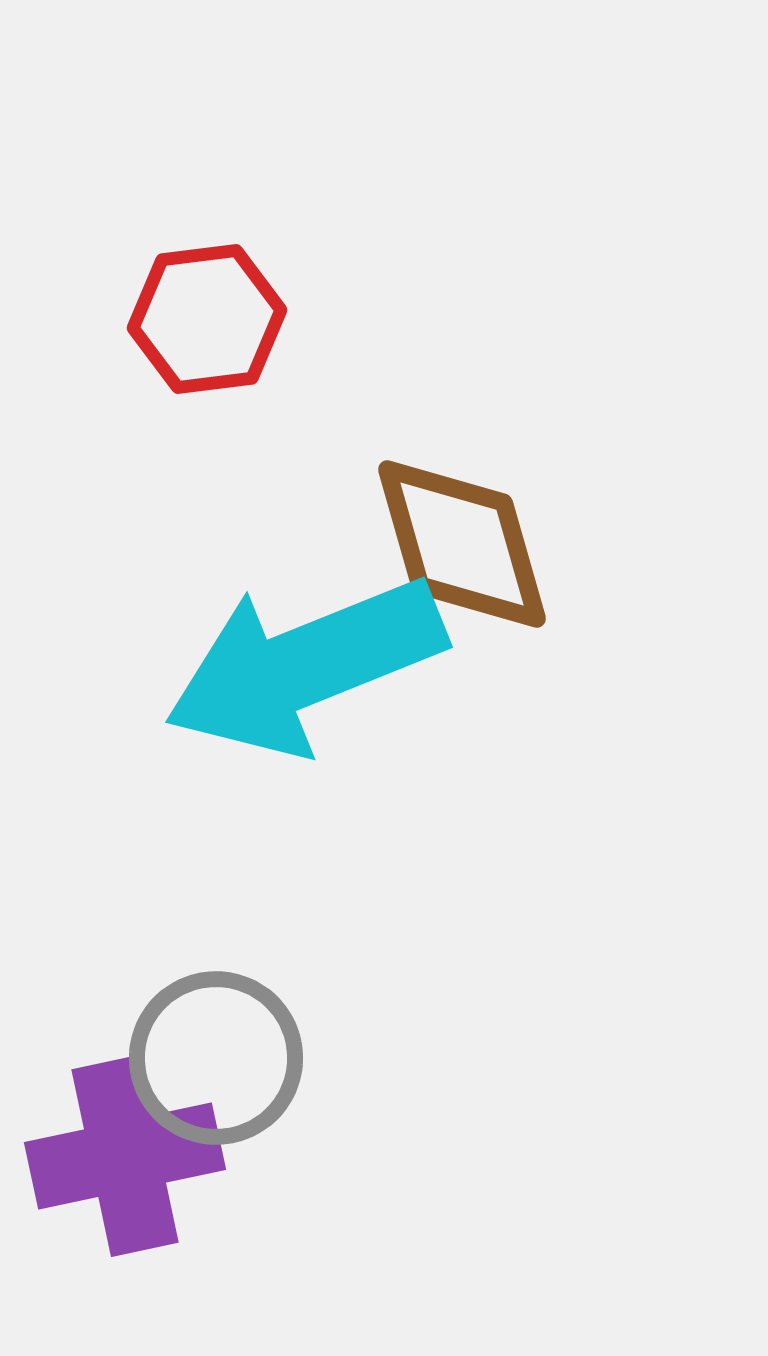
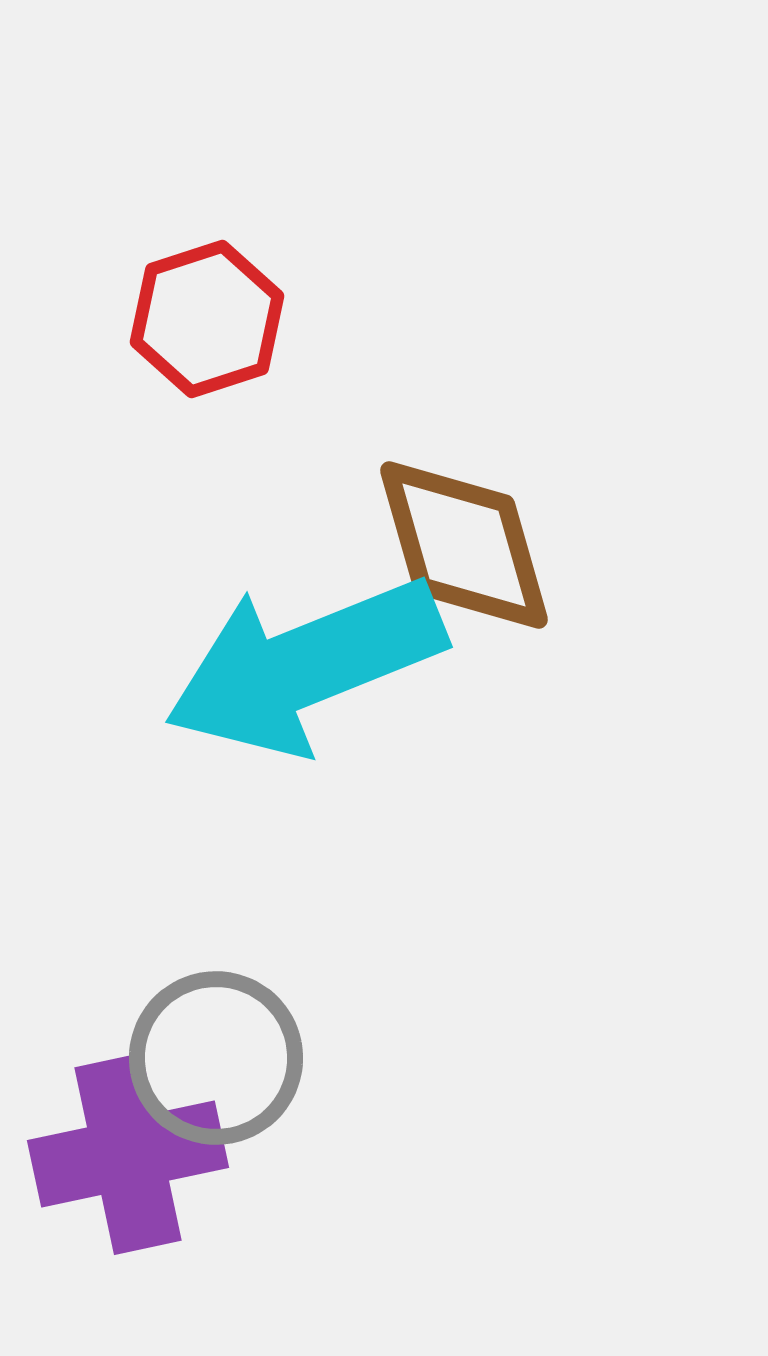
red hexagon: rotated 11 degrees counterclockwise
brown diamond: moved 2 px right, 1 px down
purple cross: moved 3 px right, 2 px up
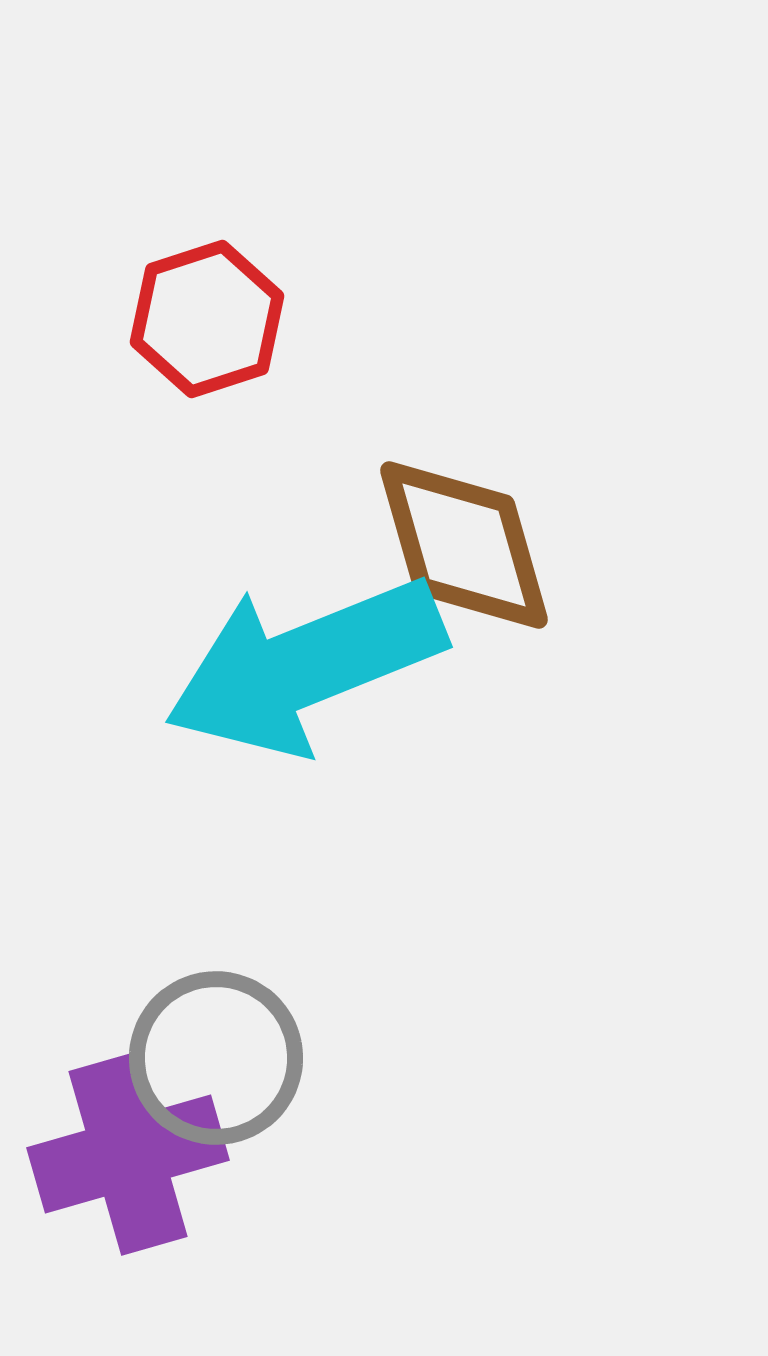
purple cross: rotated 4 degrees counterclockwise
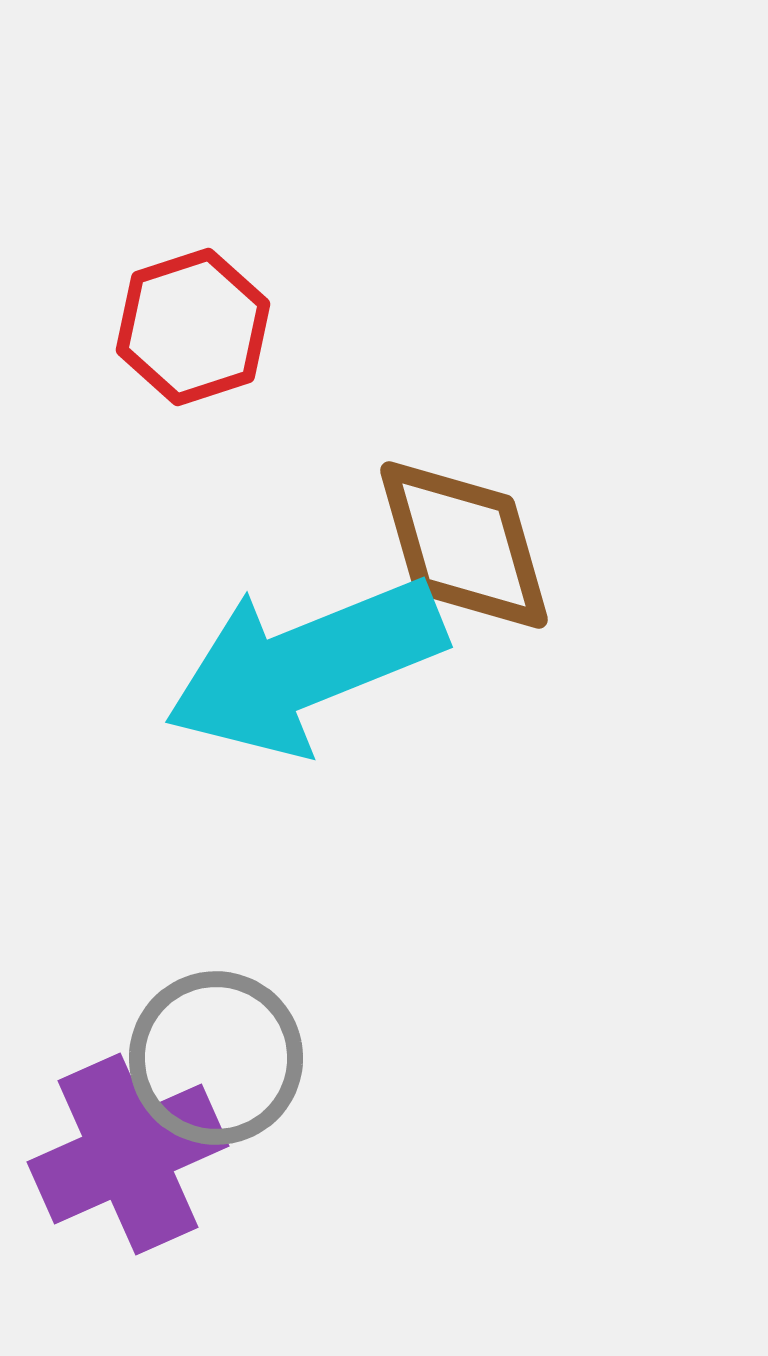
red hexagon: moved 14 px left, 8 px down
purple cross: rotated 8 degrees counterclockwise
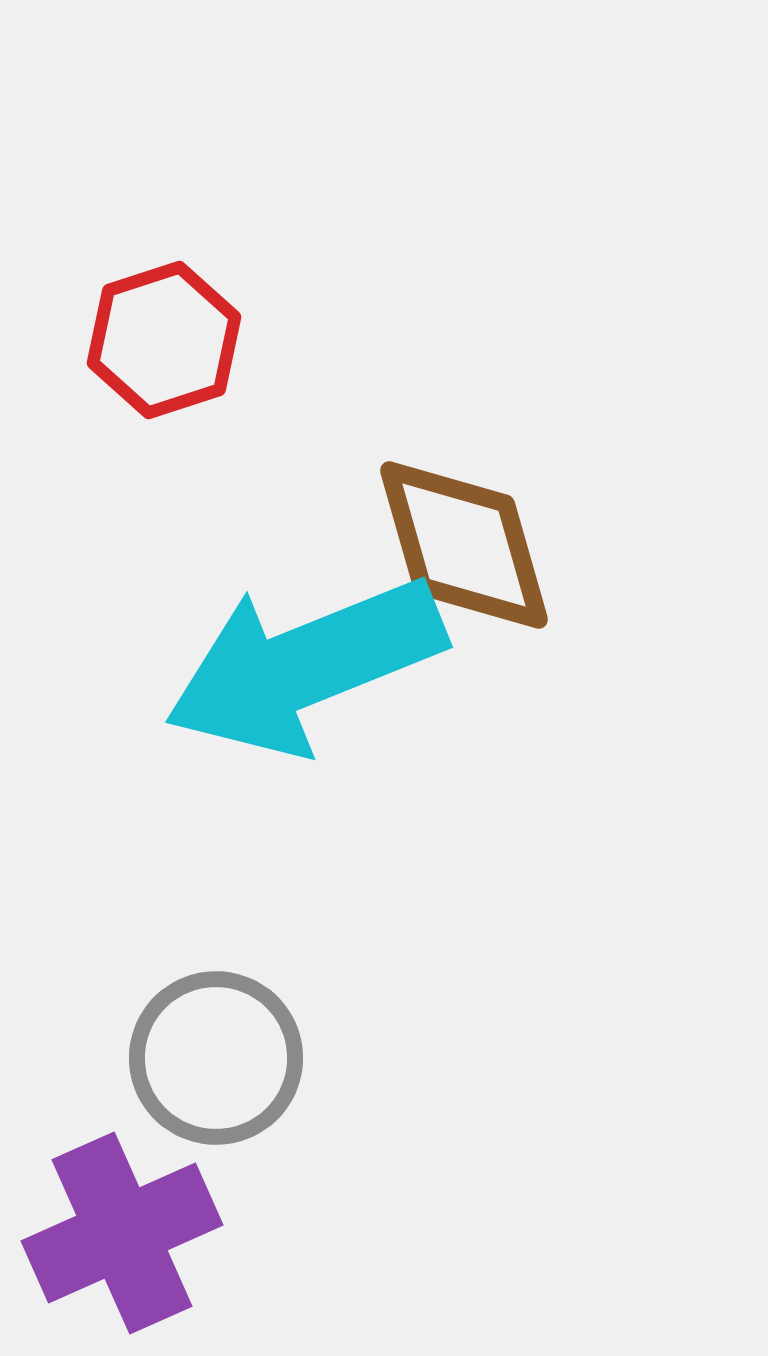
red hexagon: moved 29 px left, 13 px down
purple cross: moved 6 px left, 79 px down
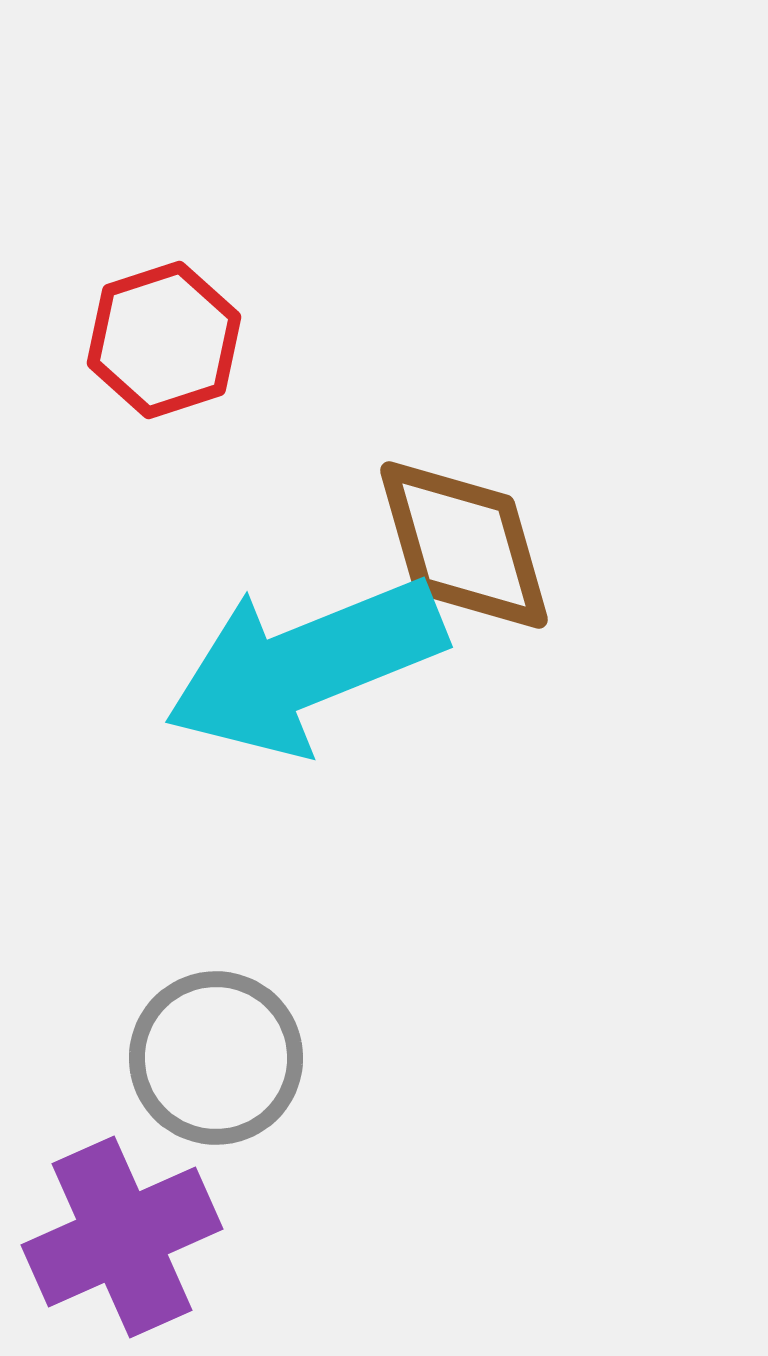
purple cross: moved 4 px down
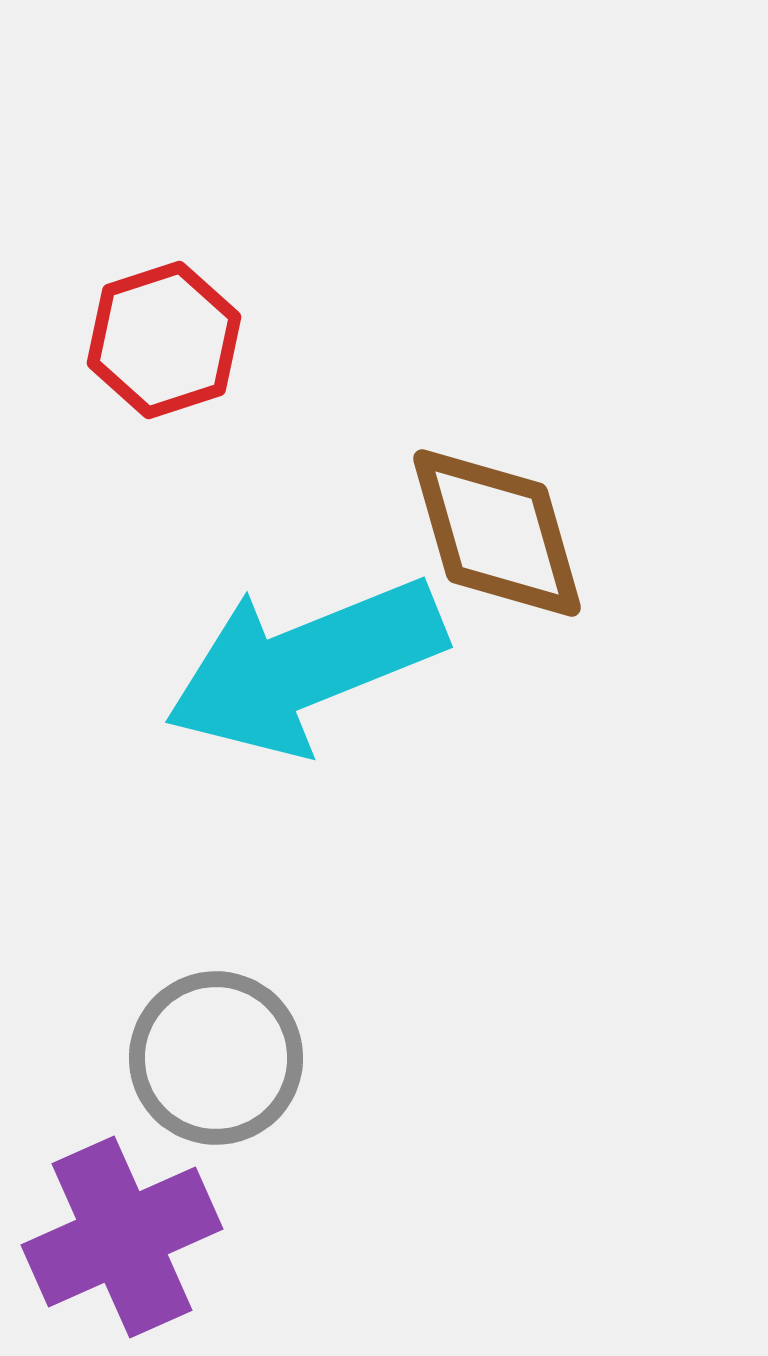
brown diamond: moved 33 px right, 12 px up
